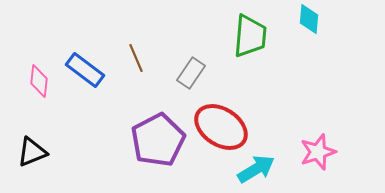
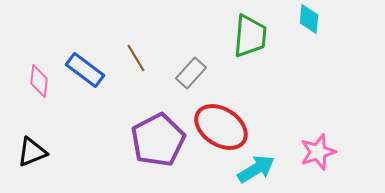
brown line: rotated 8 degrees counterclockwise
gray rectangle: rotated 8 degrees clockwise
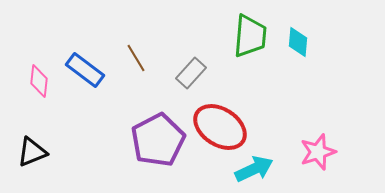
cyan diamond: moved 11 px left, 23 px down
red ellipse: moved 1 px left
cyan arrow: moved 2 px left; rotated 6 degrees clockwise
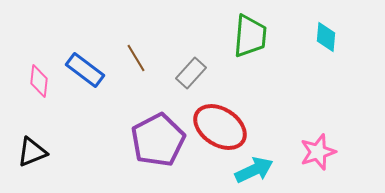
cyan diamond: moved 28 px right, 5 px up
cyan arrow: moved 1 px down
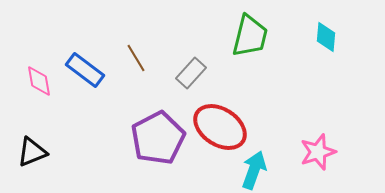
green trapezoid: rotated 9 degrees clockwise
pink diamond: rotated 16 degrees counterclockwise
purple pentagon: moved 2 px up
cyan arrow: rotated 45 degrees counterclockwise
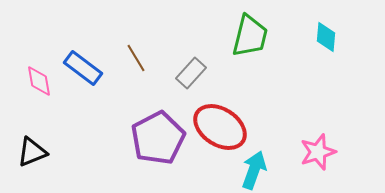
blue rectangle: moved 2 px left, 2 px up
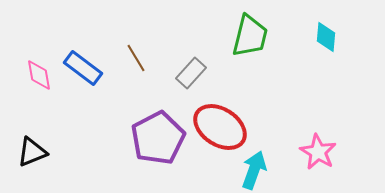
pink diamond: moved 6 px up
pink star: rotated 24 degrees counterclockwise
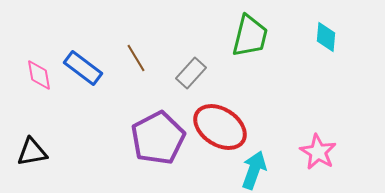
black triangle: rotated 12 degrees clockwise
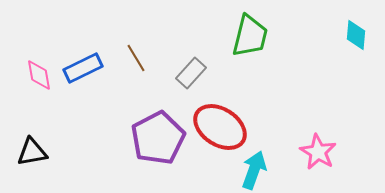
cyan diamond: moved 30 px right, 2 px up
blue rectangle: rotated 63 degrees counterclockwise
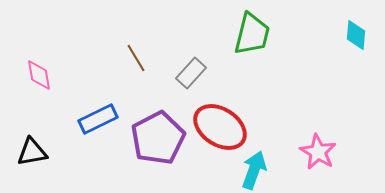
green trapezoid: moved 2 px right, 2 px up
blue rectangle: moved 15 px right, 51 px down
